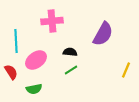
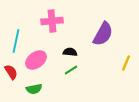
cyan line: rotated 15 degrees clockwise
yellow line: moved 7 px up
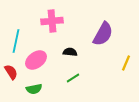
green line: moved 2 px right, 8 px down
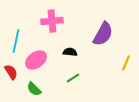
green semicircle: rotated 56 degrees clockwise
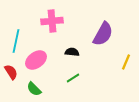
black semicircle: moved 2 px right
yellow line: moved 1 px up
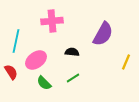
green semicircle: moved 10 px right, 6 px up
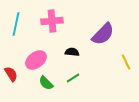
purple semicircle: rotated 15 degrees clockwise
cyan line: moved 17 px up
yellow line: rotated 49 degrees counterclockwise
red semicircle: moved 2 px down
green semicircle: moved 2 px right
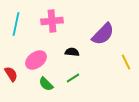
green semicircle: moved 1 px down
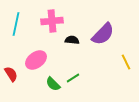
black semicircle: moved 12 px up
green semicircle: moved 7 px right
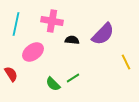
pink cross: rotated 15 degrees clockwise
pink ellipse: moved 3 px left, 8 px up
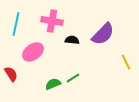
green semicircle: rotated 112 degrees clockwise
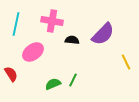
green line: moved 2 px down; rotated 32 degrees counterclockwise
